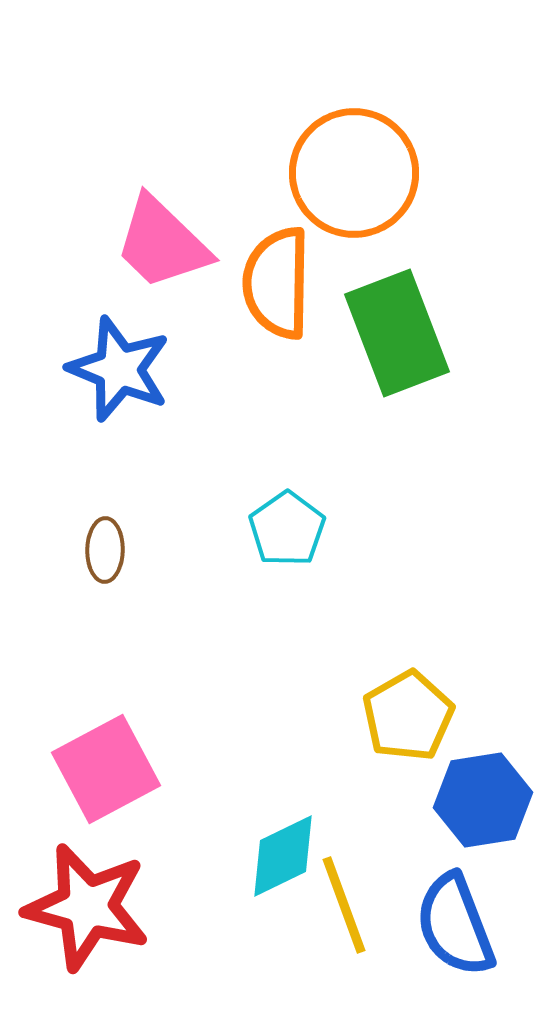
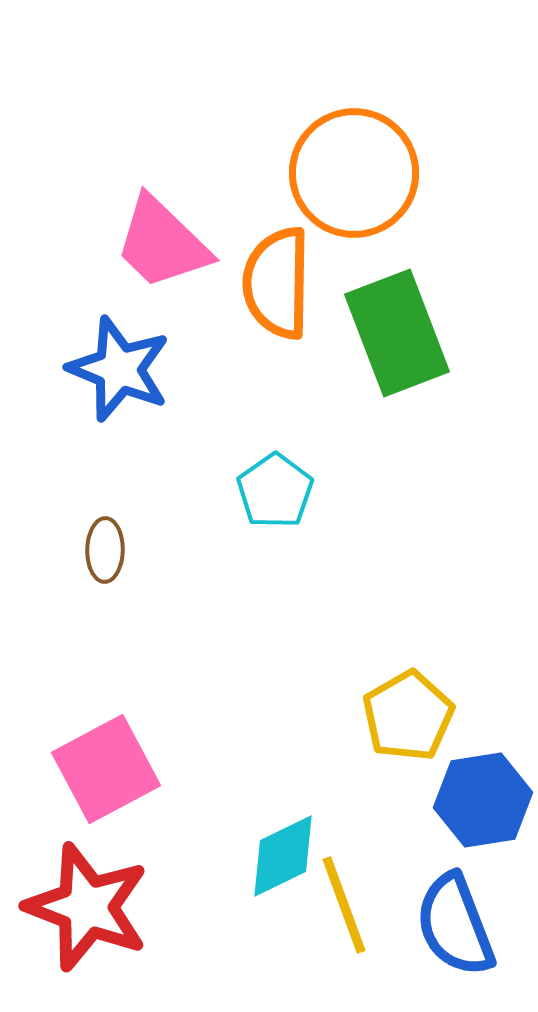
cyan pentagon: moved 12 px left, 38 px up
red star: rotated 6 degrees clockwise
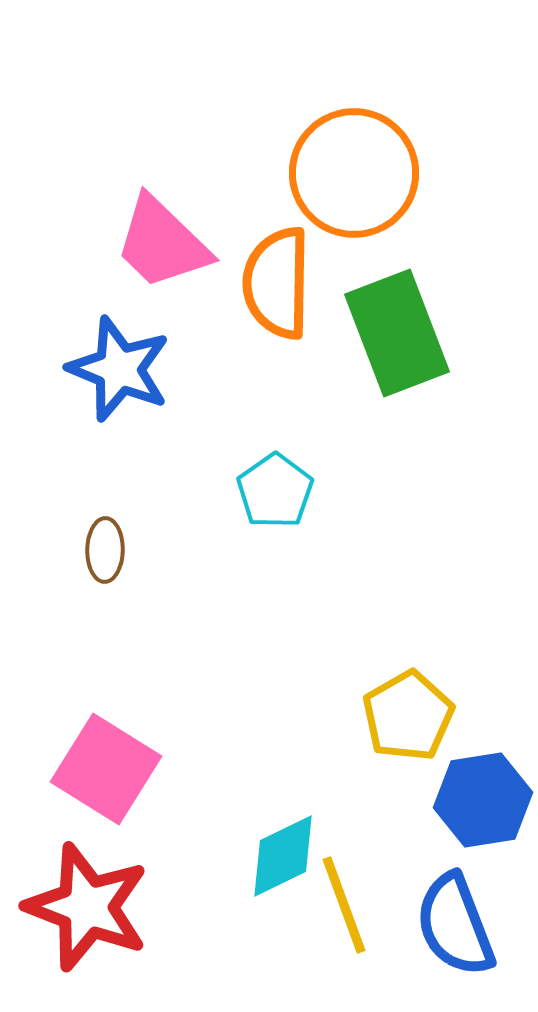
pink square: rotated 30 degrees counterclockwise
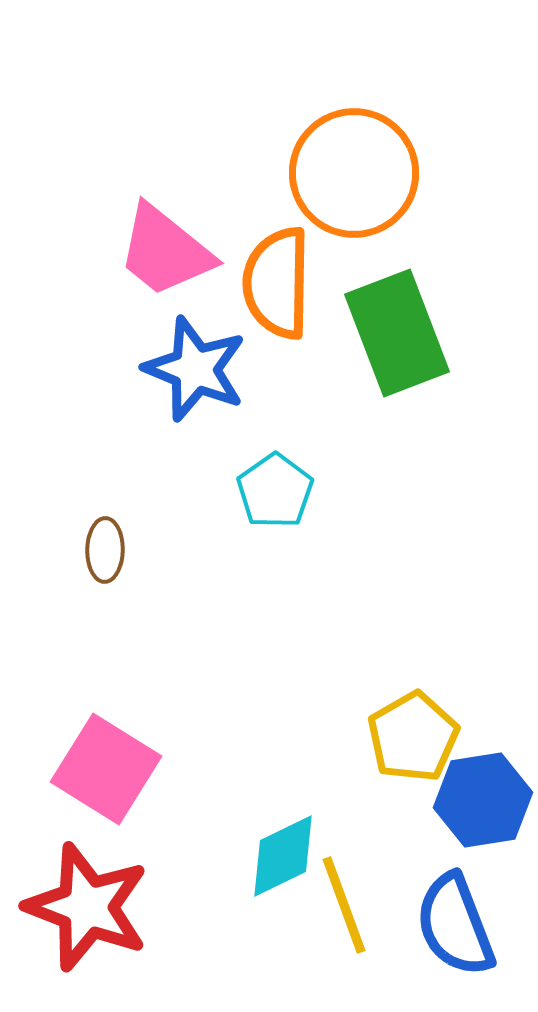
pink trapezoid: moved 3 px right, 8 px down; rotated 5 degrees counterclockwise
blue star: moved 76 px right
yellow pentagon: moved 5 px right, 21 px down
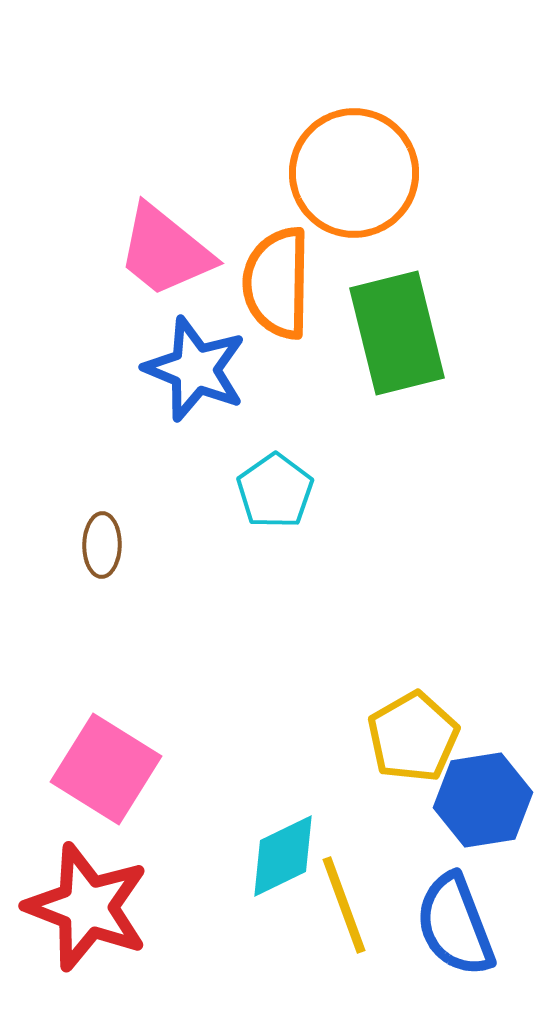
green rectangle: rotated 7 degrees clockwise
brown ellipse: moved 3 px left, 5 px up
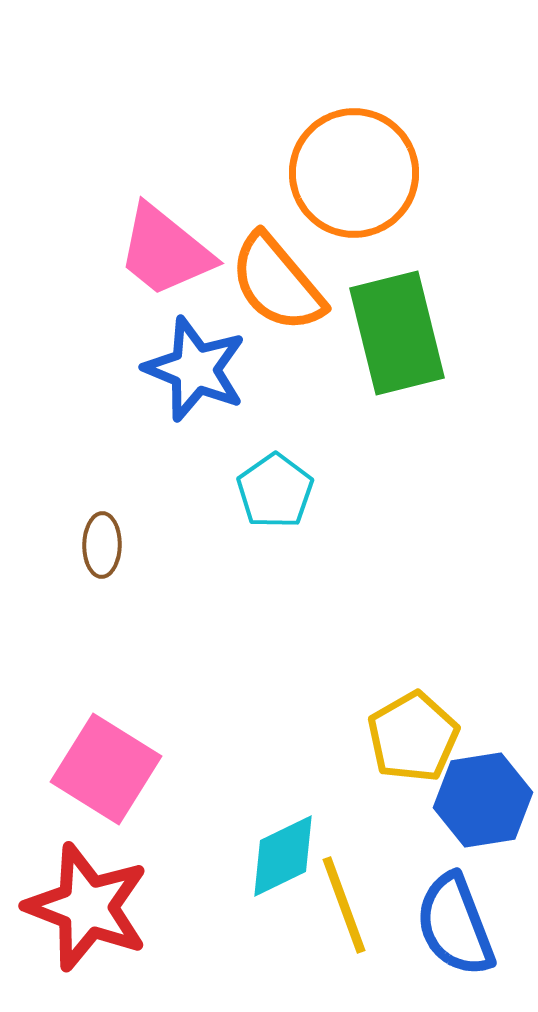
orange semicircle: rotated 41 degrees counterclockwise
